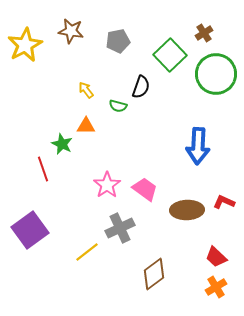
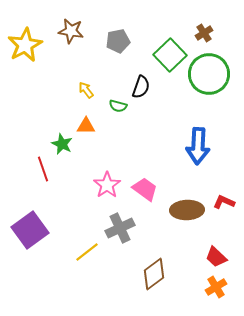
green circle: moved 7 px left
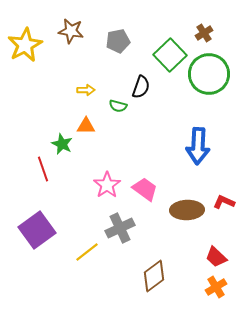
yellow arrow: rotated 126 degrees clockwise
purple square: moved 7 px right
brown diamond: moved 2 px down
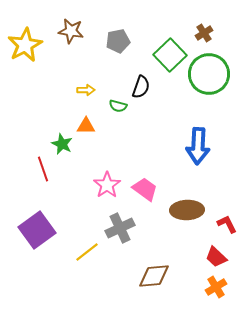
red L-shape: moved 3 px right, 22 px down; rotated 40 degrees clockwise
brown diamond: rotated 32 degrees clockwise
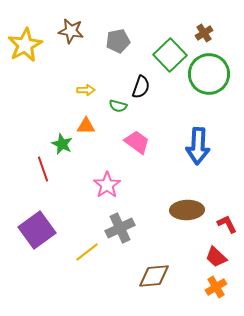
pink trapezoid: moved 8 px left, 47 px up
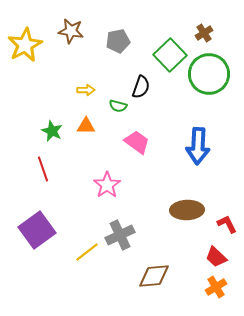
green star: moved 10 px left, 13 px up
gray cross: moved 7 px down
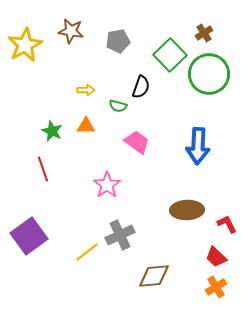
purple square: moved 8 px left, 6 px down
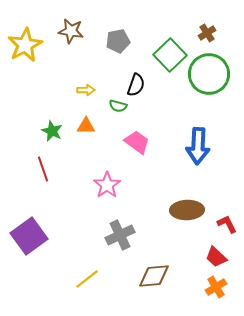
brown cross: moved 3 px right
black semicircle: moved 5 px left, 2 px up
yellow line: moved 27 px down
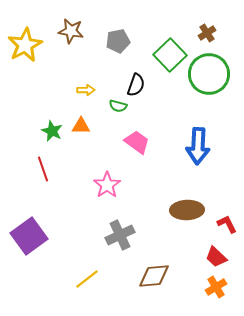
orange triangle: moved 5 px left
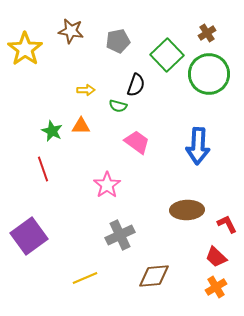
yellow star: moved 4 px down; rotated 8 degrees counterclockwise
green square: moved 3 px left
yellow line: moved 2 px left, 1 px up; rotated 15 degrees clockwise
